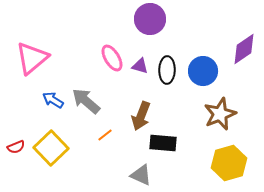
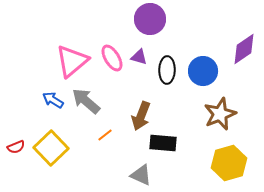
pink triangle: moved 40 px right, 3 px down
purple triangle: moved 1 px left, 9 px up
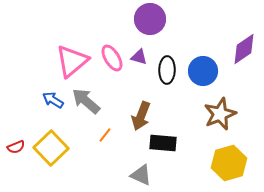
orange line: rotated 14 degrees counterclockwise
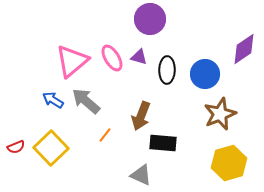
blue circle: moved 2 px right, 3 px down
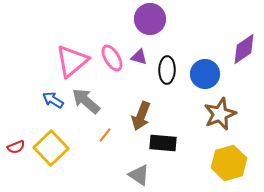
gray triangle: moved 2 px left; rotated 10 degrees clockwise
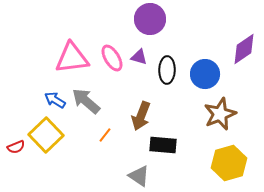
pink triangle: moved 3 px up; rotated 33 degrees clockwise
blue arrow: moved 2 px right
black rectangle: moved 2 px down
yellow square: moved 5 px left, 13 px up
gray triangle: moved 1 px down
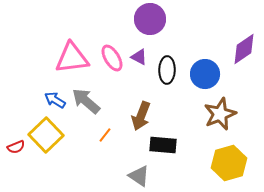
purple triangle: rotated 12 degrees clockwise
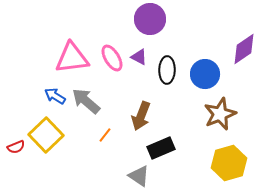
blue arrow: moved 4 px up
black rectangle: moved 2 px left, 3 px down; rotated 28 degrees counterclockwise
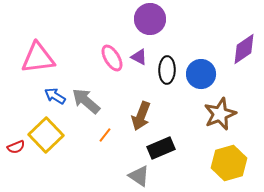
pink triangle: moved 34 px left
blue circle: moved 4 px left
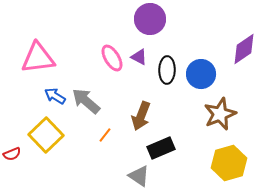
red semicircle: moved 4 px left, 7 px down
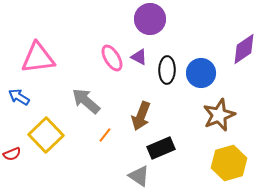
blue circle: moved 1 px up
blue arrow: moved 36 px left, 1 px down
brown star: moved 1 px left, 1 px down
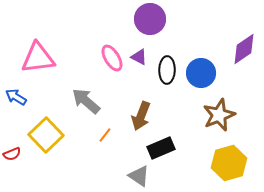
blue arrow: moved 3 px left
